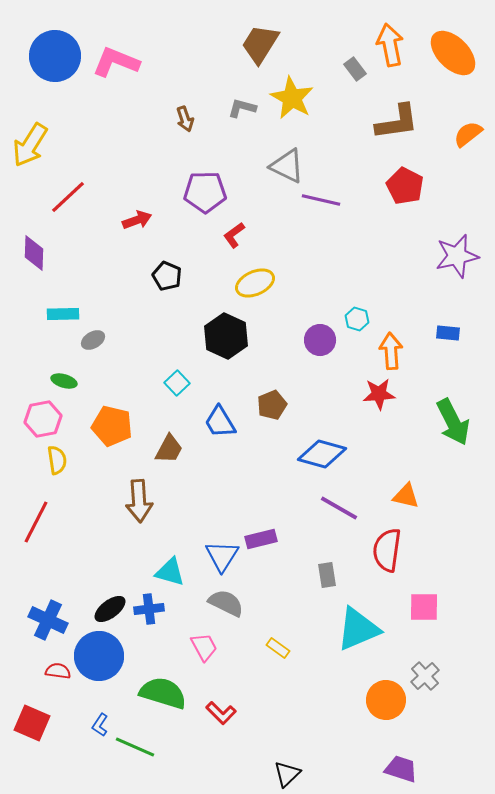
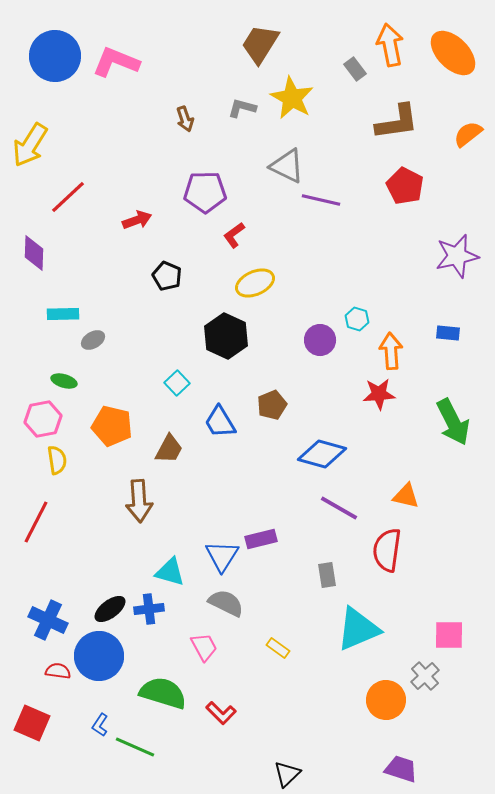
pink square at (424, 607): moved 25 px right, 28 px down
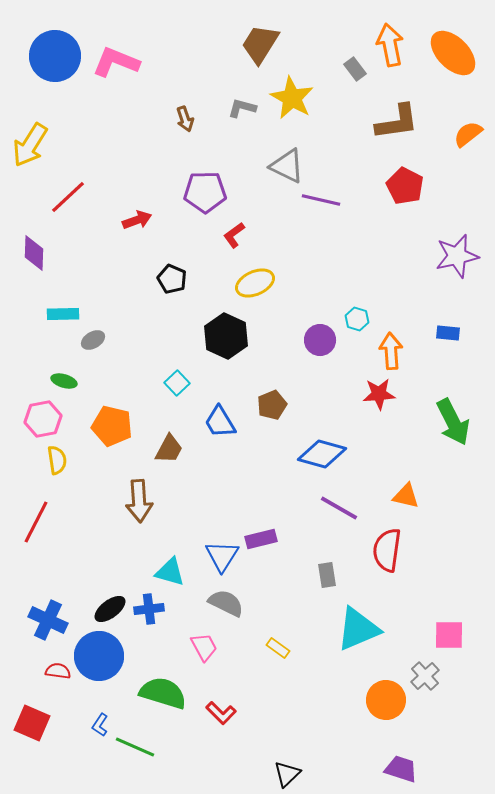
black pentagon at (167, 276): moved 5 px right, 3 px down
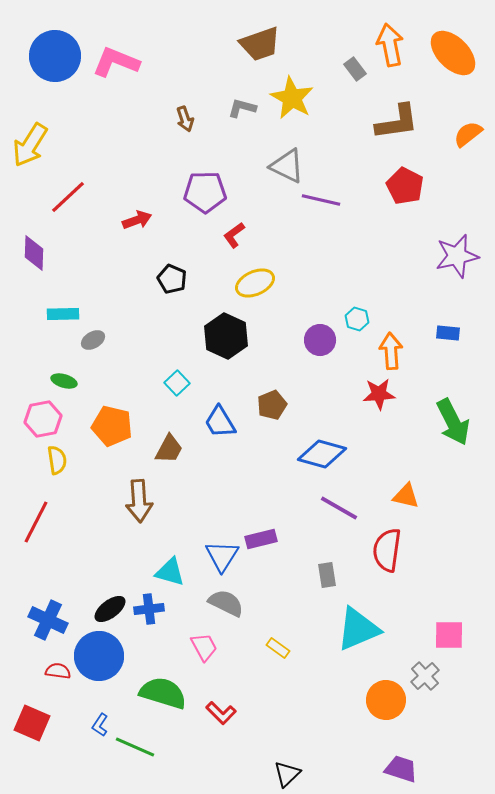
brown trapezoid at (260, 44): rotated 141 degrees counterclockwise
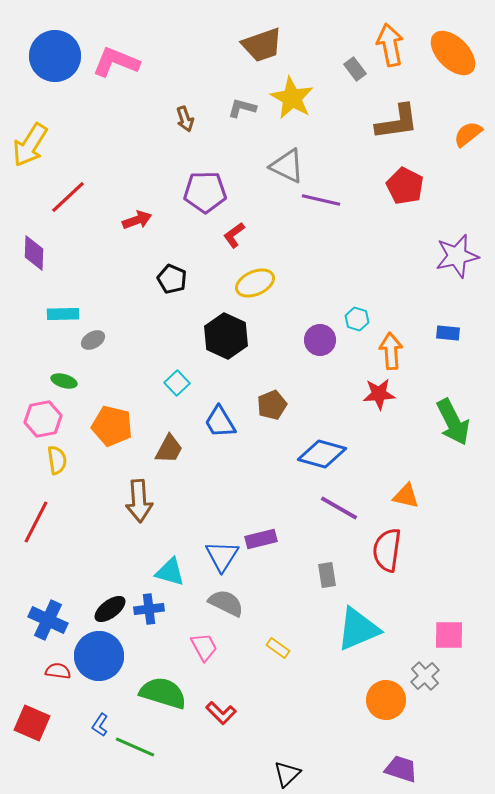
brown trapezoid at (260, 44): moved 2 px right, 1 px down
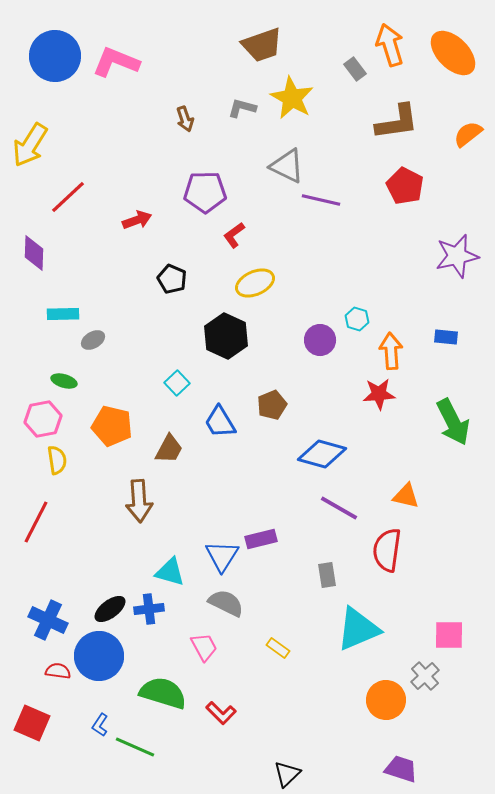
orange arrow at (390, 45): rotated 6 degrees counterclockwise
blue rectangle at (448, 333): moved 2 px left, 4 px down
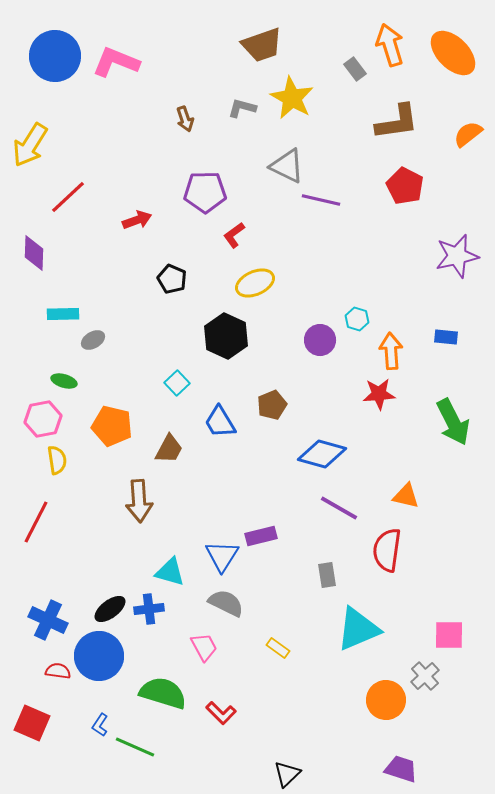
purple rectangle at (261, 539): moved 3 px up
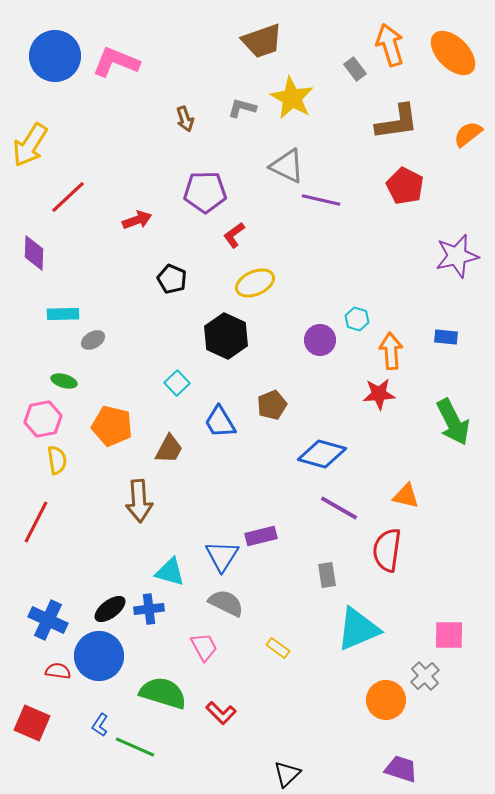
brown trapezoid at (262, 45): moved 4 px up
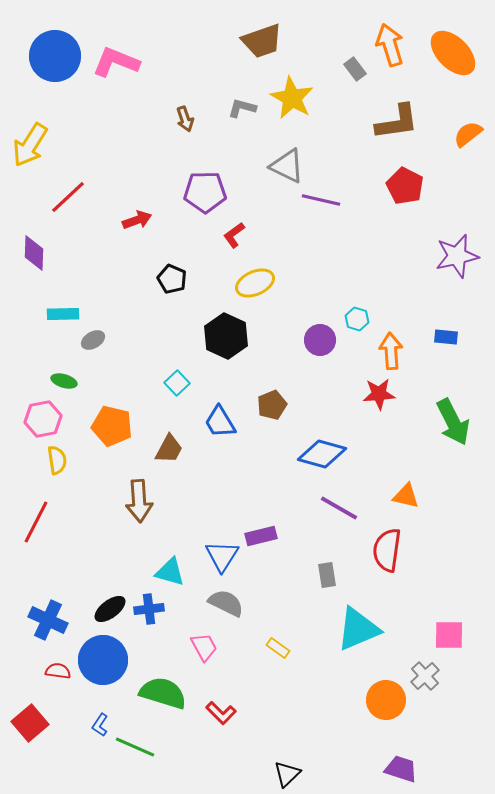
blue circle at (99, 656): moved 4 px right, 4 px down
red square at (32, 723): moved 2 px left; rotated 27 degrees clockwise
